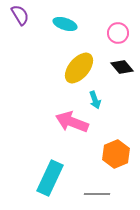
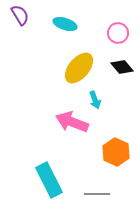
orange hexagon: moved 2 px up; rotated 12 degrees counterclockwise
cyan rectangle: moved 1 px left, 2 px down; rotated 52 degrees counterclockwise
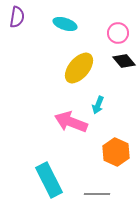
purple semicircle: moved 3 px left, 2 px down; rotated 40 degrees clockwise
black diamond: moved 2 px right, 6 px up
cyan arrow: moved 3 px right, 5 px down; rotated 42 degrees clockwise
pink arrow: moved 1 px left
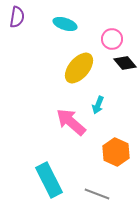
pink circle: moved 6 px left, 6 px down
black diamond: moved 1 px right, 2 px down
pink arrow: rotated 20 degrees clockwise
gray line: rotated 20 degrees clockwise
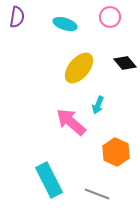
pink circle: moved 2 px left, 22 px up
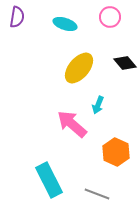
pink arrow: moved 1 px right, 2 px down
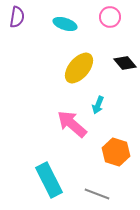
orange hexagon: rotated 8 degrees counterclockwise
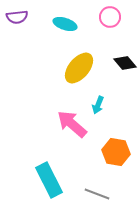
purple semicircle: rotated 75 degrees clockwise
orange hexagon: rotated 8 degrees counterclockwise
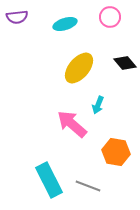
cyan ellipse: rotated 35 degrees counterclockwise
gray line: moved 9 px left, 8 px up
